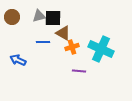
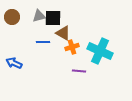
cyan cross: moved 1 px left, 2 px down
blue arrow: moved 4 px left, 3 px down
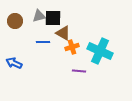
brown circle: moved 3 px right, 4 px down
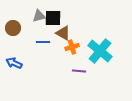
brown circle: moved 2 px left, 7 px down
cyan cross: rotated 15 degrees clockwise
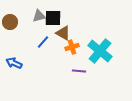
brown circle: moved 3 px left, 6 px up
blue line: rotated 48 degrees counterclockwise
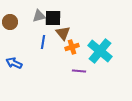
brown triangle: rotated 21 degrees clockwise
blue line: rotated 32 degrees counterclockwise
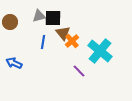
orange cross: moved 6 px up; rotated 24 degrees counterclockwise
purple line: rotated 40 degrees clockwise
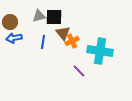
black square: moved 1 px right, 1 px up
orange cross: rotated 16 degrees clockwise
cyan cross: rotated 30 degrees counterclockwise
blue arrow: moved 25 px up; rotated 35 degrees counterclockwise
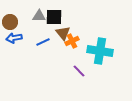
gray triangle: rotated 16 degrees clockwise
blue line: rotated 56 degrees clockwise
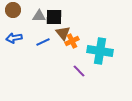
brown circle: moved 3 px right, 12 px up
